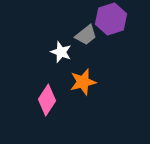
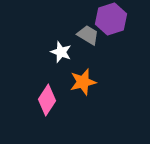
gray trapezoid: moved 2 px right; rotated 110 degrees counterclockwise
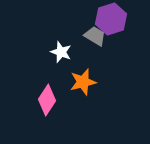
gray trapezoid: moved 7 px right, 1 px down
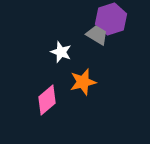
gray trapezoid: moved 2 px right, 1 px up
pink diamond: rotated 16 degrees clockwise
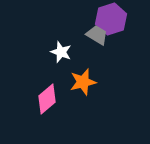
pink diamond: moved 1 px up
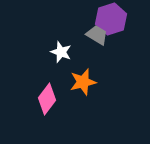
pink diamond: rotated 12 degrees counterclockwise
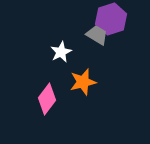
white star: rotated 25 degrees clockwise
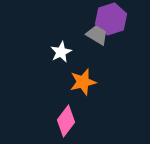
pink diamond: moved 19 px right, 22 px down
